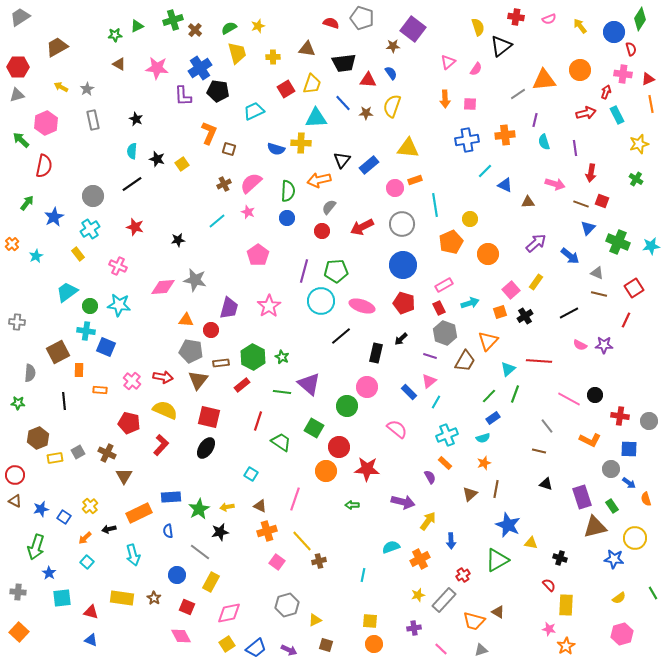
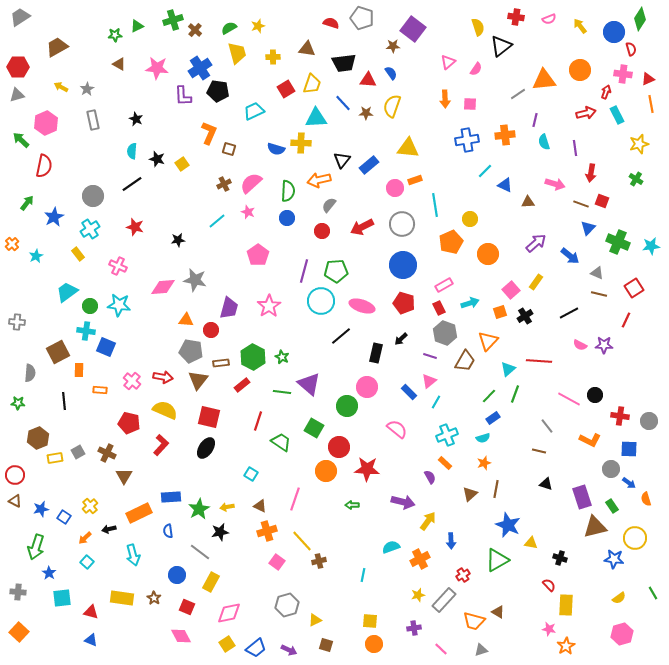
gray semicircle at (329, 207): moved 2 px up
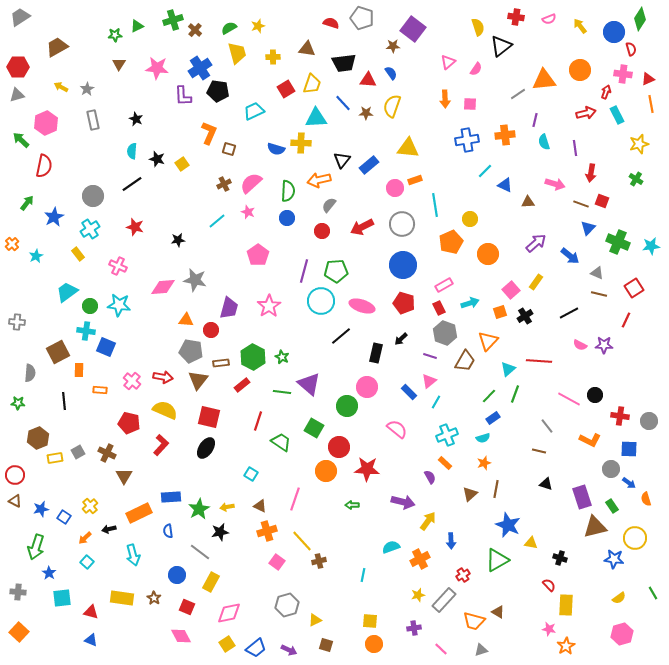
brown triangle at (119, 64): rotated 32 degrees clockwise
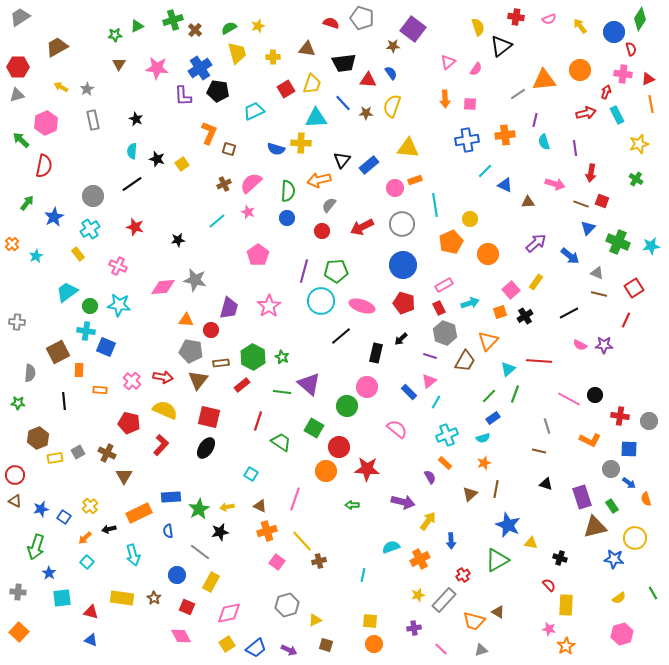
gray line at (547, 426): rotated 21 degrees clockwise
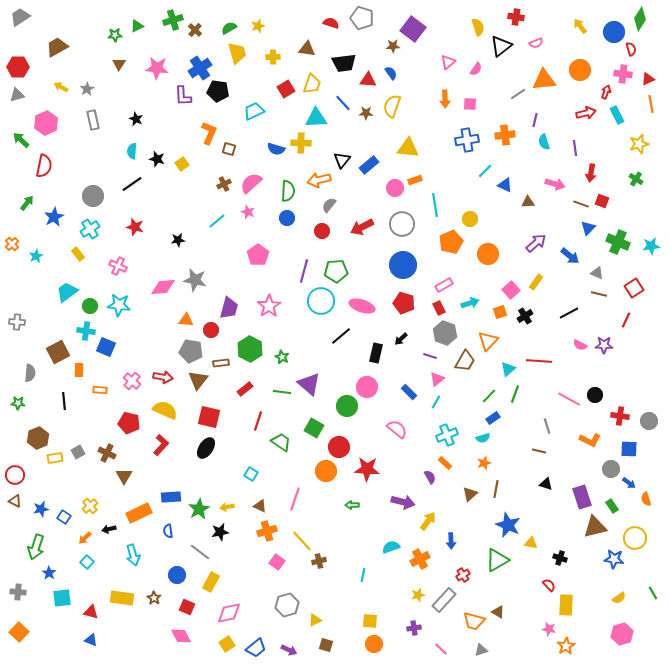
pink semicircle at (549, 19): moved 13 px left, 24 px down
green hexagon at (253, 357): moved 3 px left, 8 px up
pink triangle at (429, 381): moved 8 px right, 2 px up
red rectangle at (242, 385): moved 3 px right, 4 px down
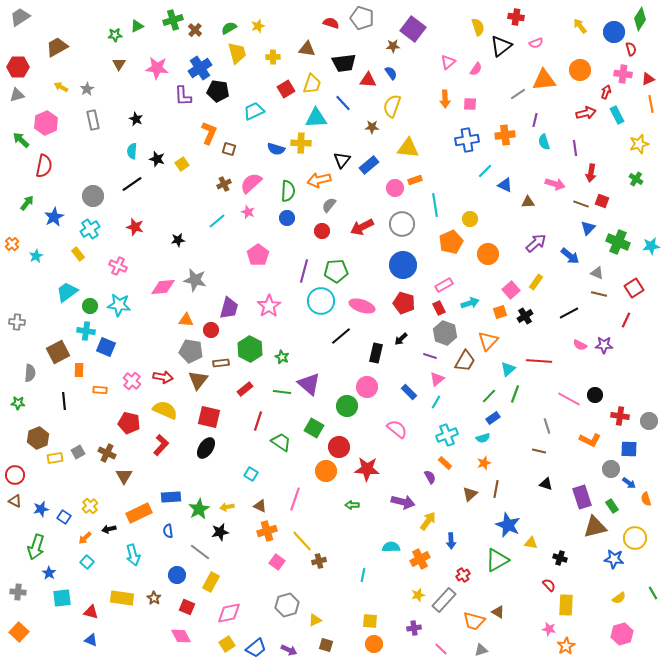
brown star at (366, 113): moved 6 px right, 14 px down
cyan semicircle at (391, 547): rotated 18 degrees clockwise
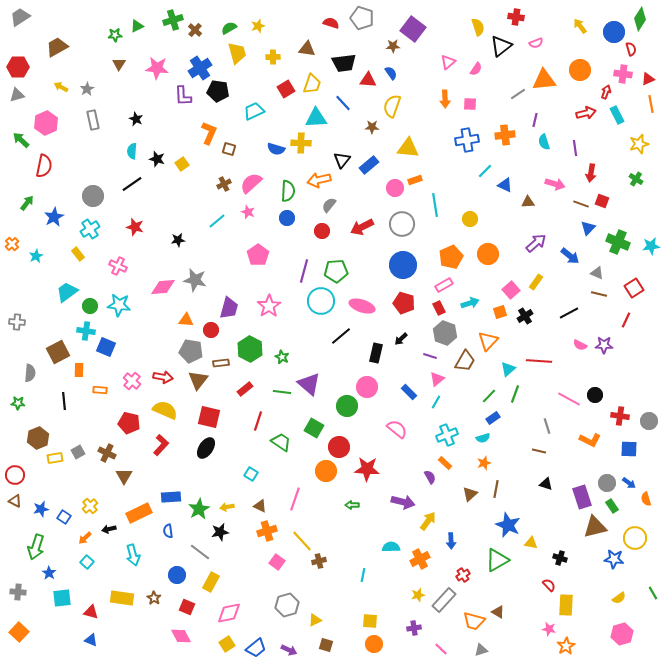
orange pentagon at (451, 242): moved 15 px down
gray circle at (611, 469): moved 4 px left, 14 px down
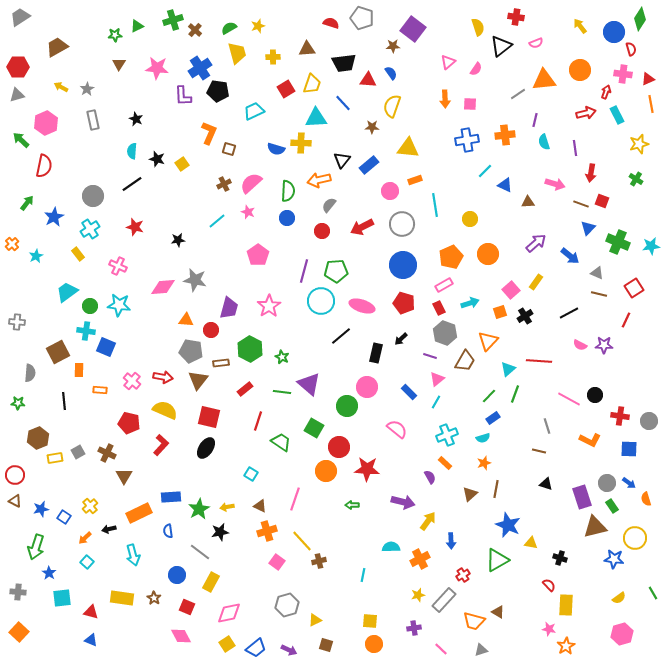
brown triangle at (307, 49): rotated 12 degrees counterclockwise
pink circle at (395, 188): moved 5 px left, 3 px down
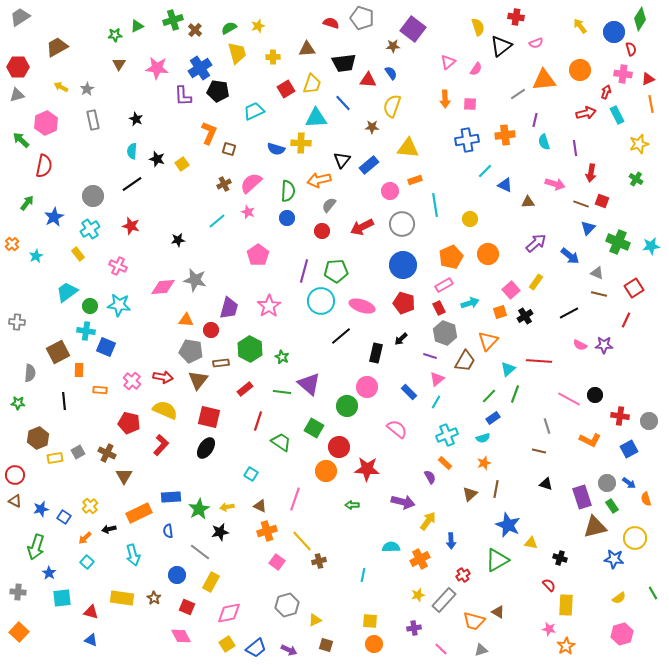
red star at (135, 227): moved 4 px left, 1 px up
blue square at (629, 449): rotated 30 degrees counterclockwise
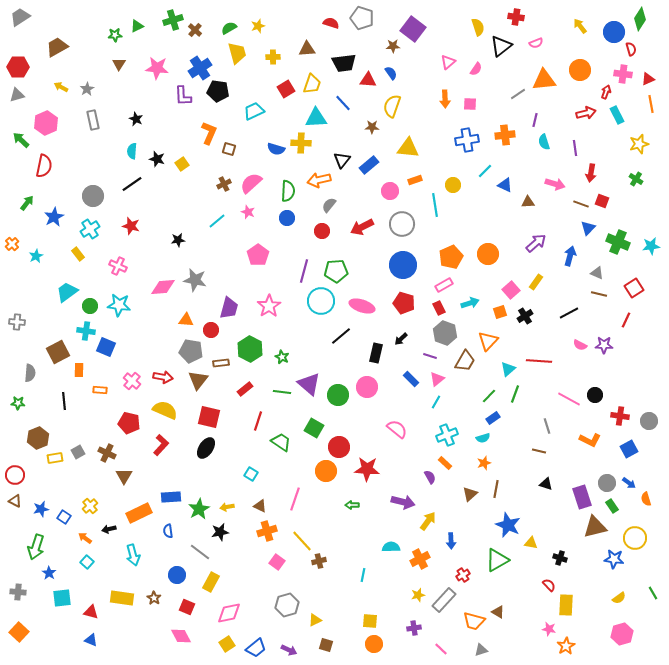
yellow circle at (470, 219): moved 17 px left, 34 px up
blue arrow at (570, 256): rotated 114 degrees counterclockwise
blue rectangle at (409, 392): moved 2 px right, 13 px up
green circle at (347, 406): moved 9 px left, 11 px up
orange arrow at (85, 538): rotated 80 degrees clockwise
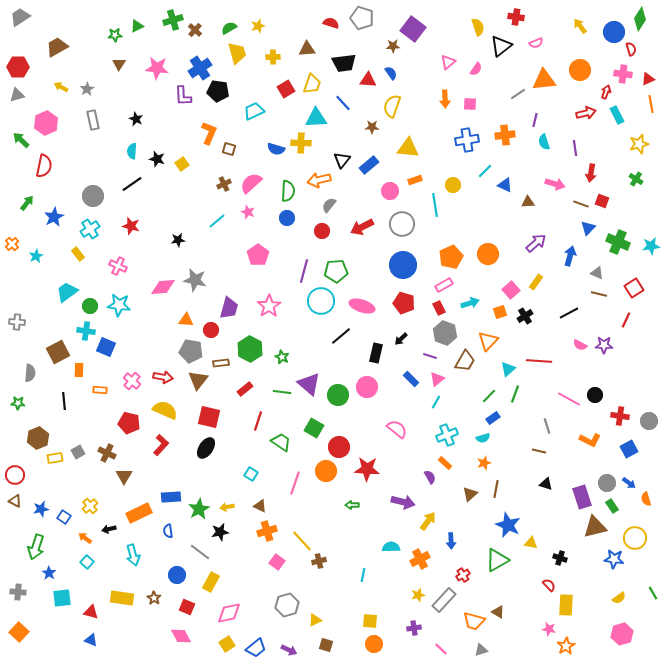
pink line at (295, 499): moved 16 px up
